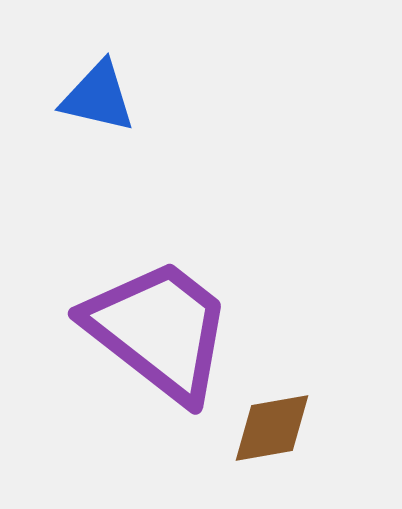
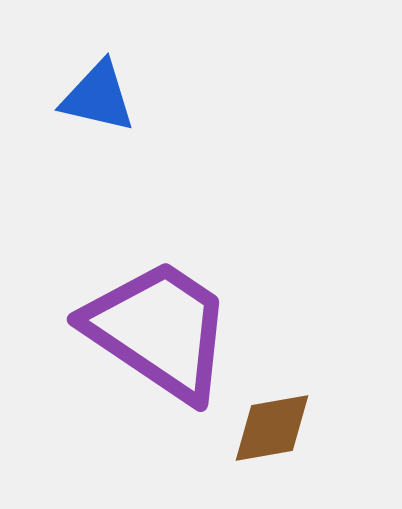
purple trapezoid: rotated 4 degrees counterclockwise
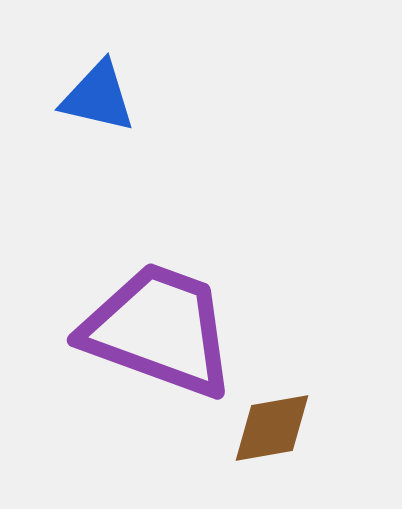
purple trapezoid: rotated 14 degrees counterclockwise
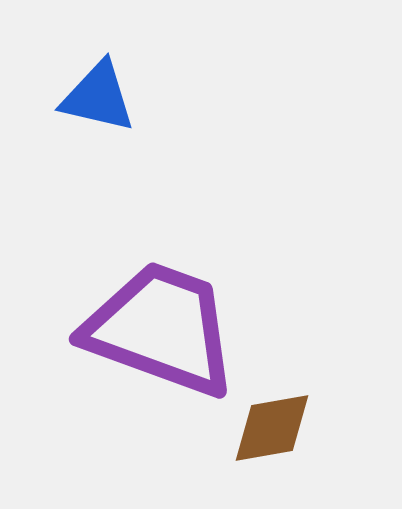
purple trapezoid: moved 2 px right, 1 px up
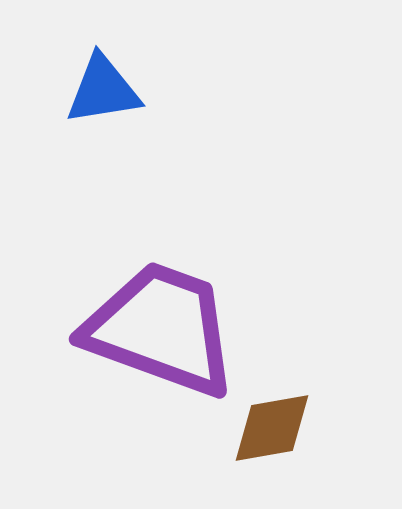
blue triangle: moved 5 px right, 7 px up; rotated 22 degrees counterclockwise
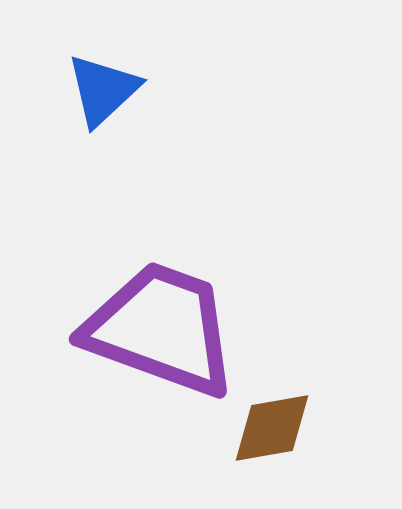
blue triangle: rotated 34 degrees counterclockwise
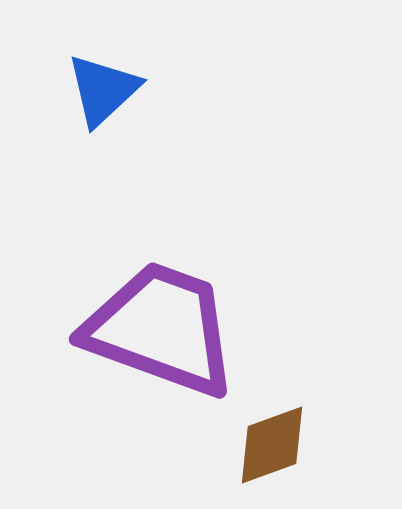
brown diamond: moved 17 px down; rotated 10 degrees counterclockwise
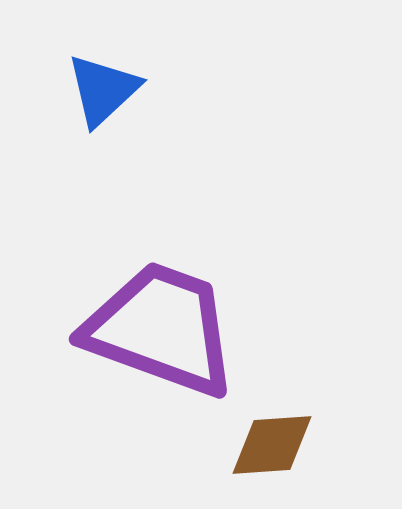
brown diamond: rotated 16 degrees clockwise
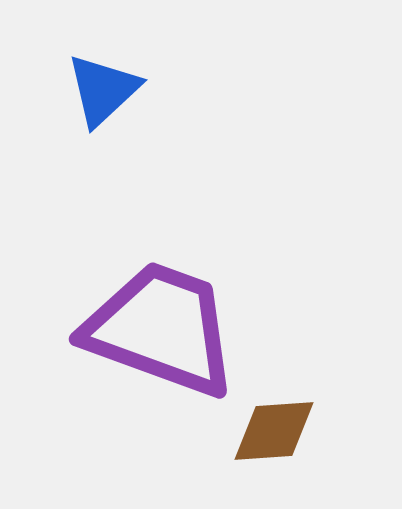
brown diamond: moved 2 px right, 14 px up
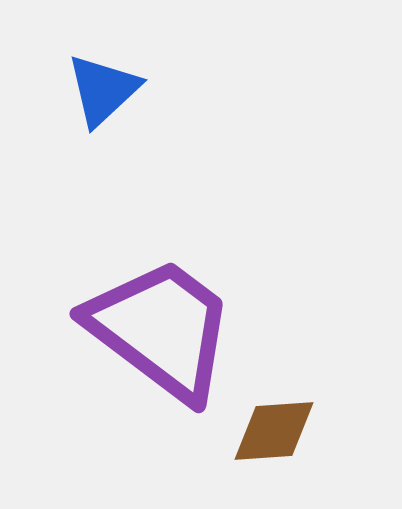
purple trapezoid: rotated 17 degrees clockwise
